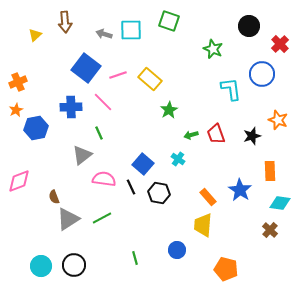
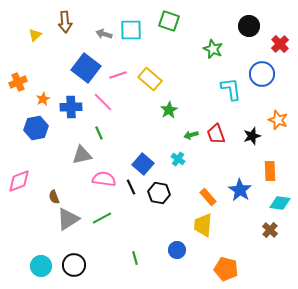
orange star at (16, 110): moved 27 px right, 11 px up
gray triangle at (82, 155): rotated 25 degrees clockwise
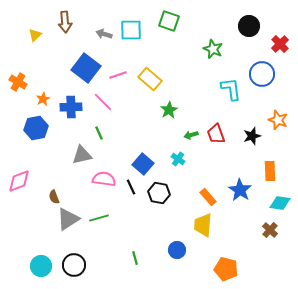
orange cross at (18, 82): rotated 36 degrees counterclockwise
green line at (102, 218): moved 3 px left; rotated 12 degrees clockwise
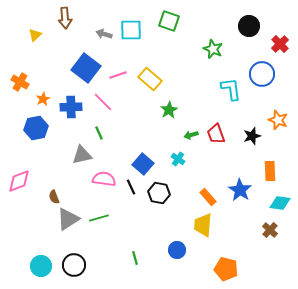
brown arrow at (65, 22): moved 4 px up
orange cross at (18, 82): moved 2 px right
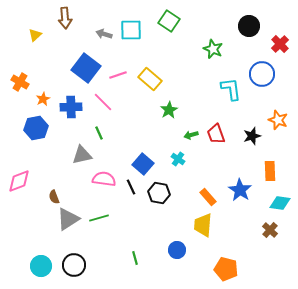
green square at (169, 21): rotated 15 degrees clockwise
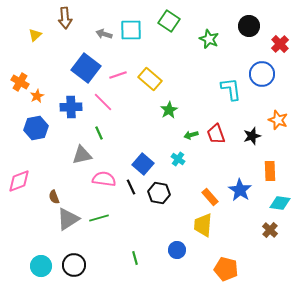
green star at (213, 49): moved 4 px left, 10 px up
orange star at (43, 99): moved 6 px left, 3 px up
orange rectangle at (208, 197): moved 2 px right
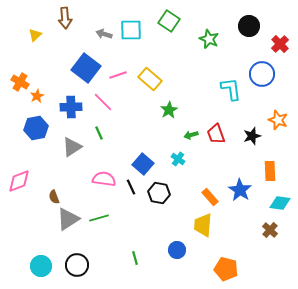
gray triangle at (82, 155): moved 10 px left, 8 px up; rotated 20 degrees counterclockwise
black circle at (74, 265): moved 3 px right
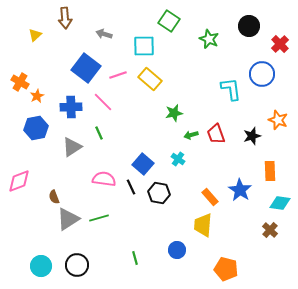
cyan square at (131, 30): moved 13 px right, 16 px down
green star at (169, 110): moved 5 px right, 3 px down; rotated 18 degrees clockwise
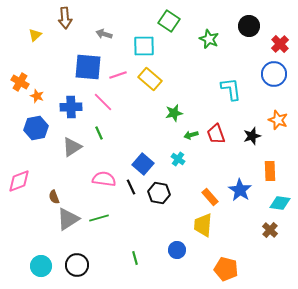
blue square at (86, 68): moved 2 px right, 1 px up; rotated 32 degrees counterclockwise
blue circle at (262, 74): moved 12 px right
orange star at (37, 96): rotated 24 degrees counterclockwise
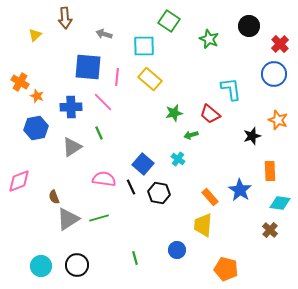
pink line at (118, 75): moved 1 px left, 2 px down; rotated 66 degrees counterclockwise
red trapezoid at (216, 134): moved 6 px left, 20 px up; rotated 30 degrees counterclockwise
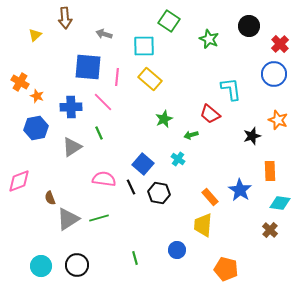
green star at (174, 113): moved 10 px left, 6 px down; rotated 12 degrees counterclockwise
brown semicircle at (54, 197): moved 4 px left, 1 px down
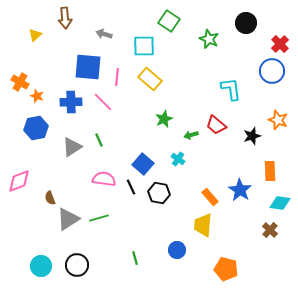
black circle at (249, 26): moved 3 px left, 3 px up
blue circle at (274, 74): moved 2 px left, 3 px up
blue cross at (71, 107): moved 5 px up
red trapezoid at (210, 114): moved 6 px right, 11 px down
green line at (99, 133): moved 7 px down
